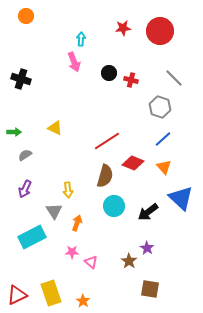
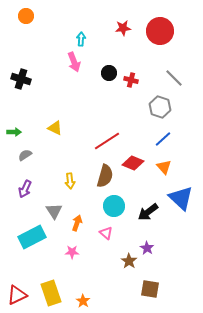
yellow arrow: moved 2 px right, 9 px up
pink triangle: moved 15 px right, 29 px up
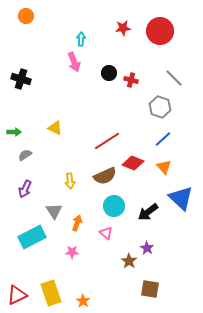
brown semicircle: rotated 50 degrees clockwise
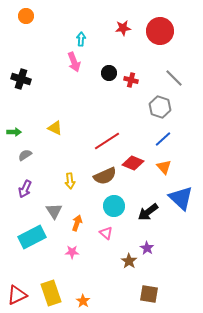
brown square: moved 1 px left, 5 px down
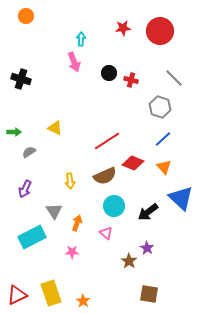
gray semicircle: moved 4 px right, 3 px up
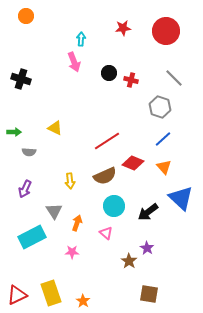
red circle: moved 6 px right
gray semicircle: rotated 144 degrees counterclockwise
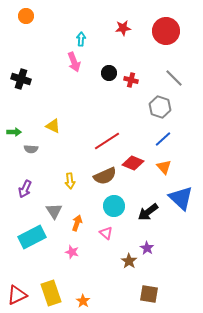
yellow triangle: moved 2 px left, 2 px up
gray semicircle: moved 2 px right, 3 px up
pink star: rotated 16 degrees clockwise
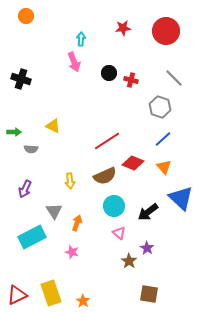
pink triangle: moved 13 px right
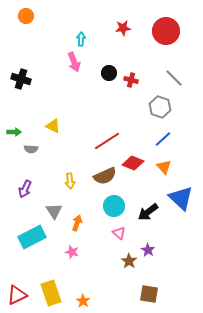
purple star: moved 1 px right, 2 px down
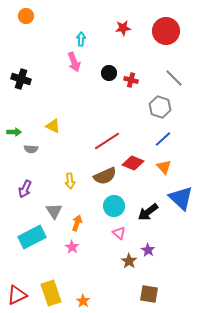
pink star: moved 5 px up; rotated 16 degrees clockwise
